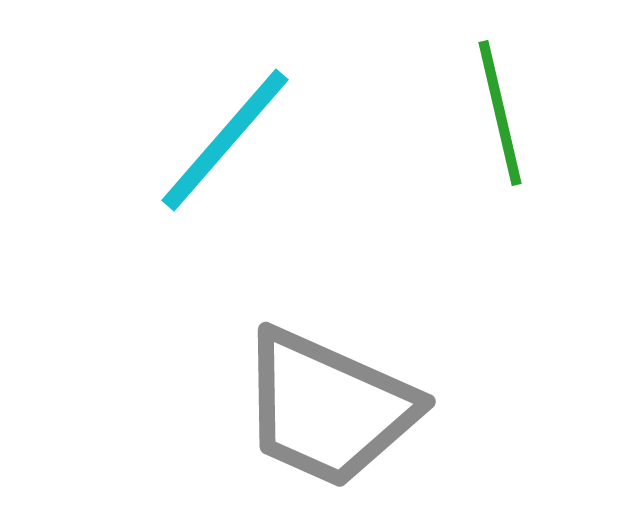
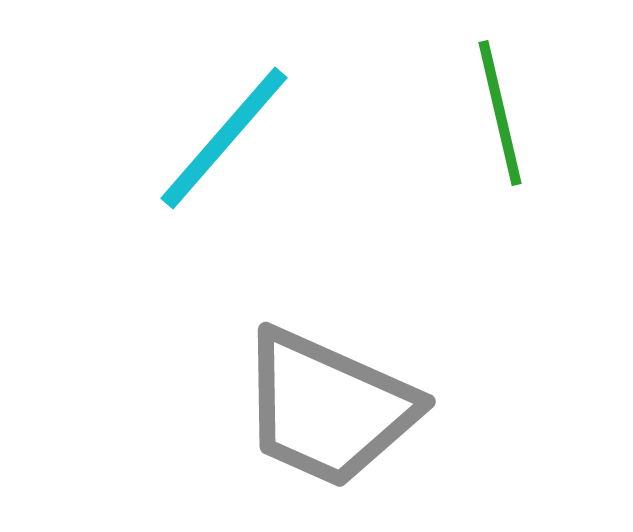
cyan line: moved 1 px left, 2 px up
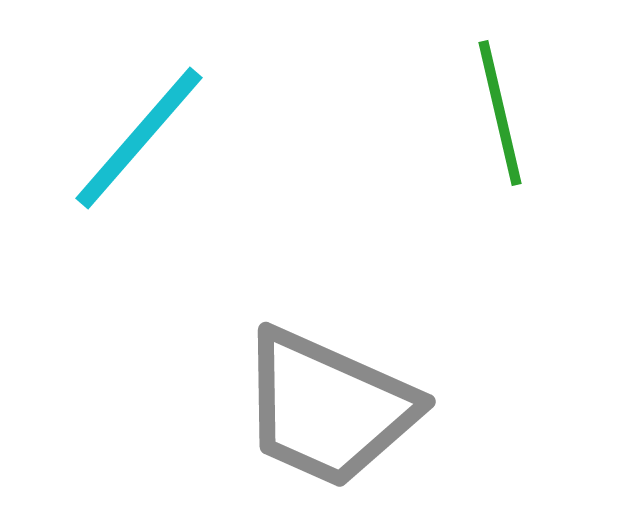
cyan line: moved 85 px left
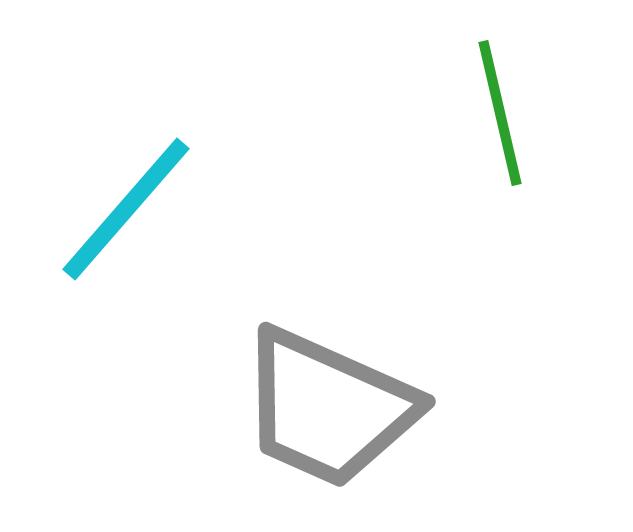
cyan line: moved 13 px left, 71 px down
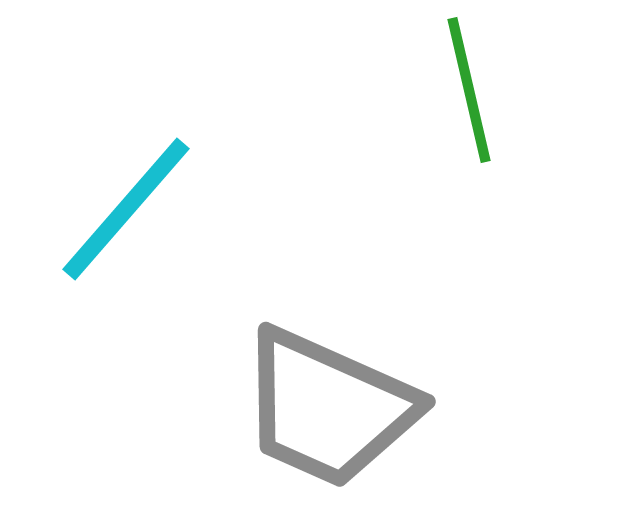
green line: moved 31 px left, 23 px up
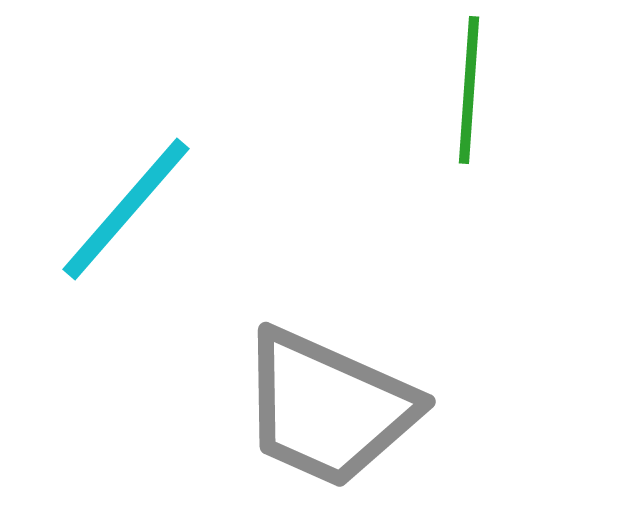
green line: rotated 17 degrees clockwise
